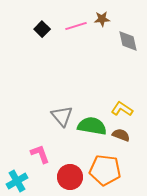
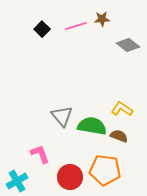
gray diamond: moved 4 px down; rotated 40 degrees counterclockwise
brown semicircle: moved 2 px left, 1 px down
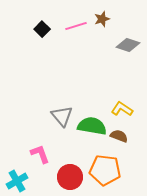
brown star: rotated 14 degrees counterclockwise
gray diamond: rotated 20 degrees counterclockwise
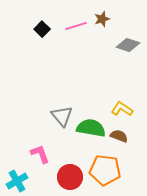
green semicircle: moved 1 px left, 2 px down
